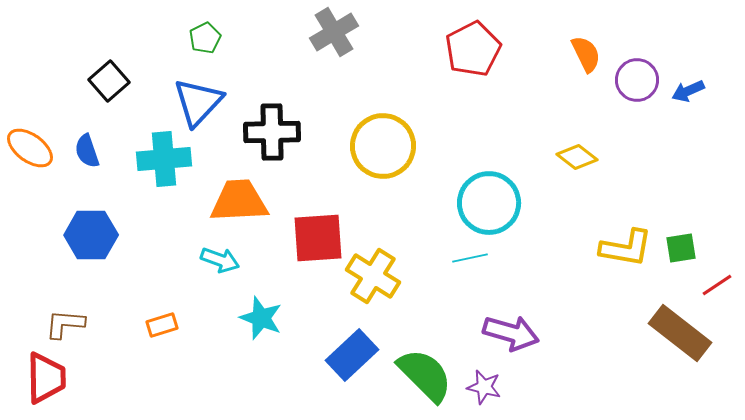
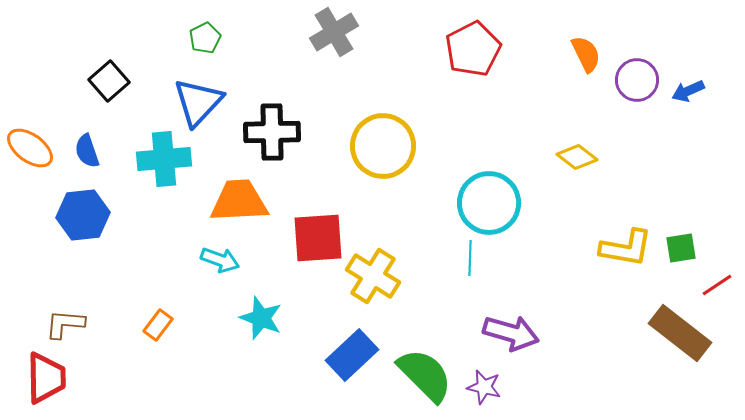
blue hexagon: moved 8 px left, 20 px up; rotated 6 degrees counterclockwise
cyan line: rotated 76 degrees counterclockwise
orange rectangle: moved 4 px left; rotated 36 degrees counterclockwise
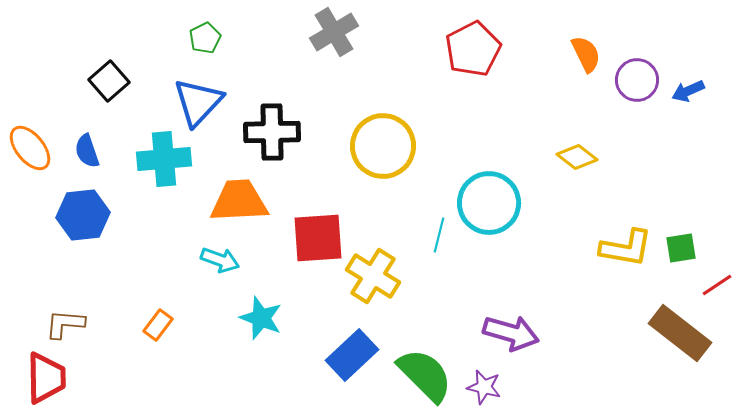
orange ellipse: rotated 15 degrees clockwise
cyan line: moved 31 px left, 23 px up; rotated 12 degrees clockwise
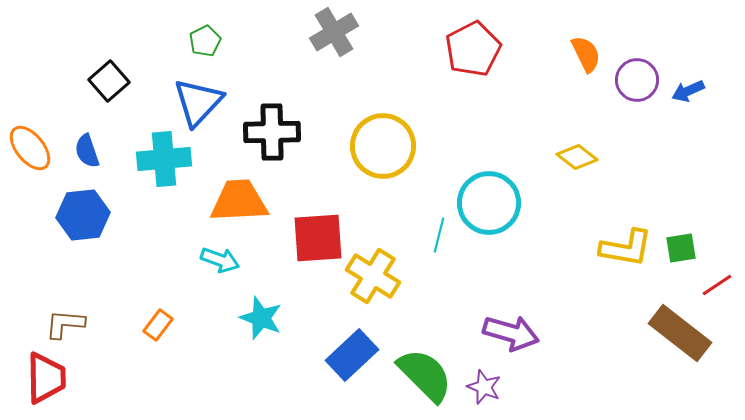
green pentagon: moved 3 px down
purple star: rotated 8 degrees clockwise
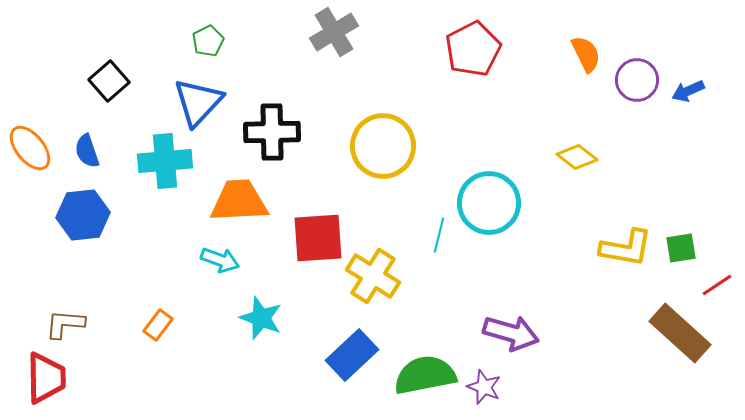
green pentagon: moved 3 px right
cyan cross: moved 1 px right, 2 px down
brown rectangle: rotated 4 degrees clockwise
green semicircle: rotated 56 degrees counterclockwise
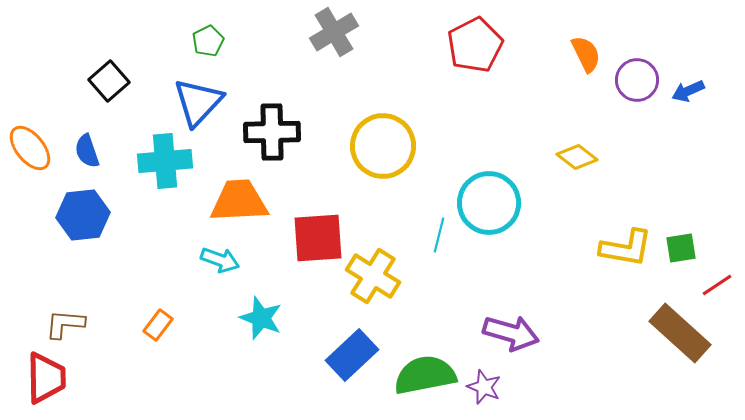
red pentagon: moved 2 px right, 4 px up
